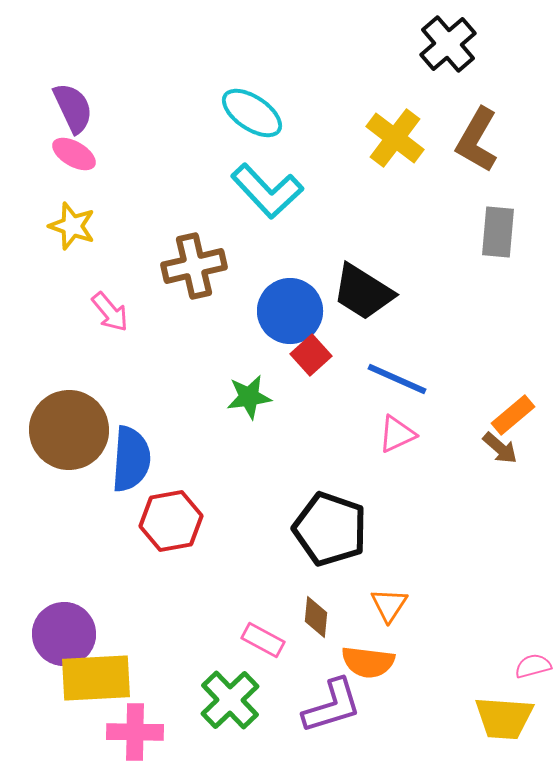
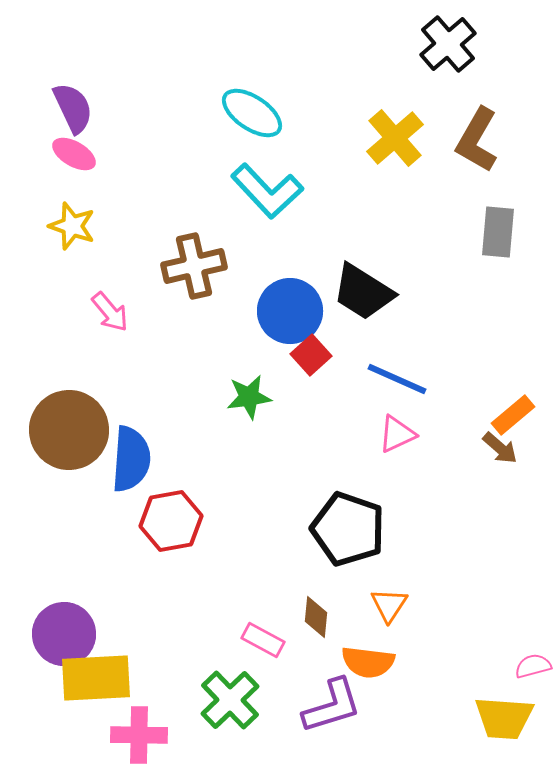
yellow cross: rotated 12 degrees clockwise
black pentagon: moved 18 px right
pink cross: moved 4 px right, 3 px down
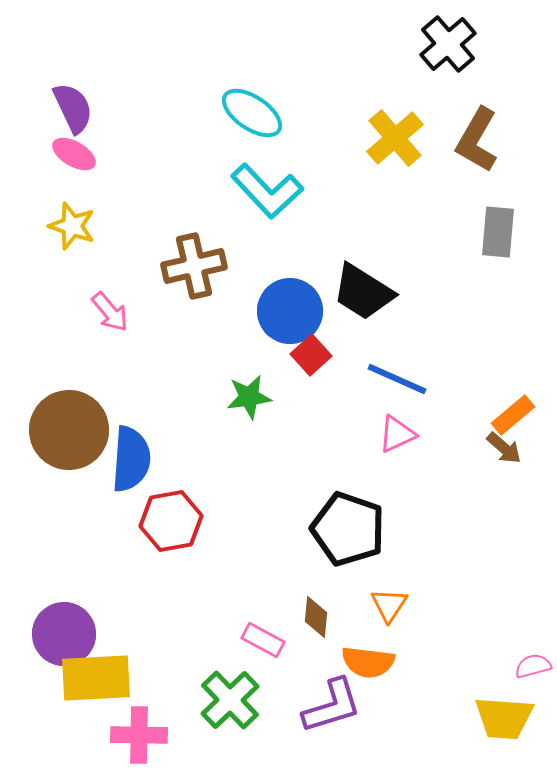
brown arrow: moved 4 px right
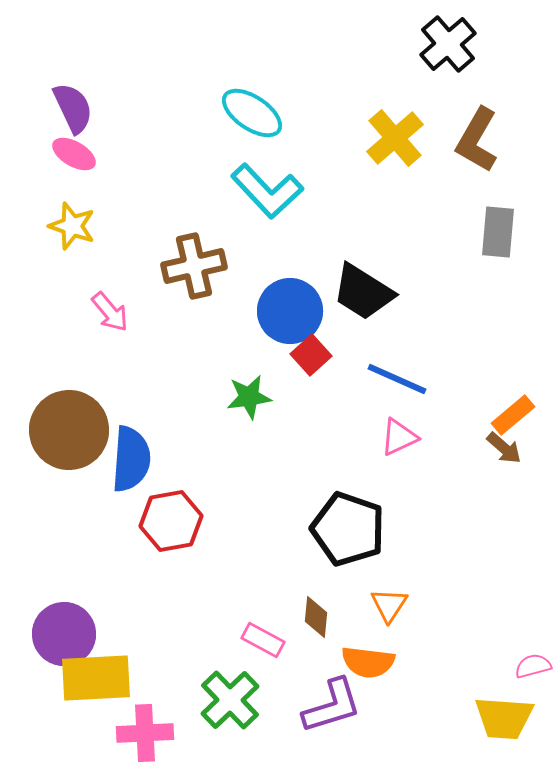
pink triangle: moved 2 px right, 3 px down
pink cross: moved 6 px right, 2 px up; rotated 4 degrees counterclockwise
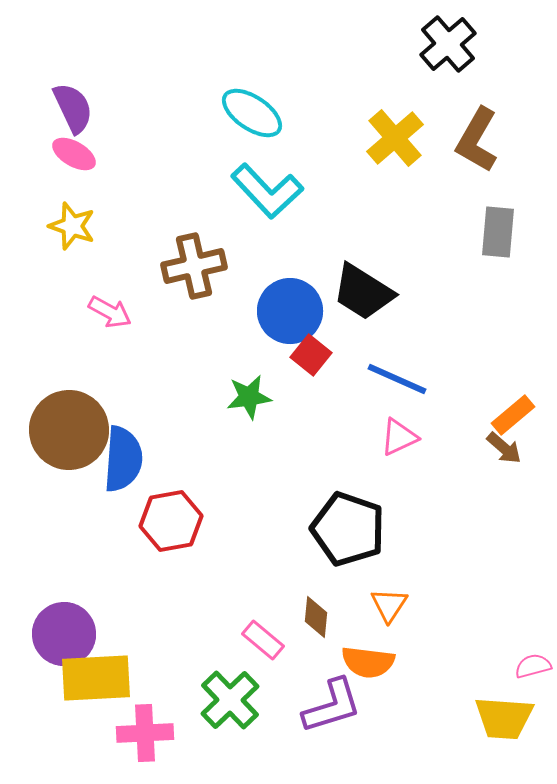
pink arrow: rotated 21 degrees counterclockwise
red square: rotated 9 degrees counterclockwise
blue semicircle: moved 8 px left
pink rectangle: rotated 12 degrees clockwise
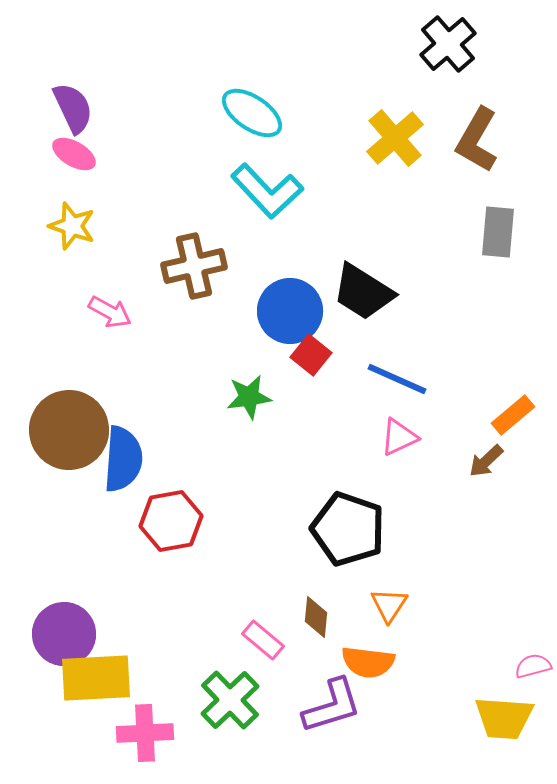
brown arrow: moved 18 px left, 13 px down; rotated 96 degrees clockwise
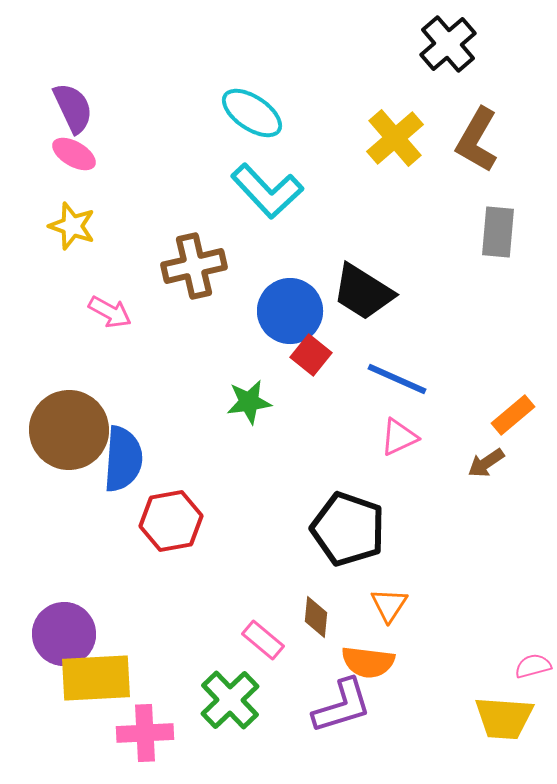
green star: moved 5 px down
brown arrow: moved 2 px down; rotated 9 degrees clockwise
purple L-shape: moved 10 px right
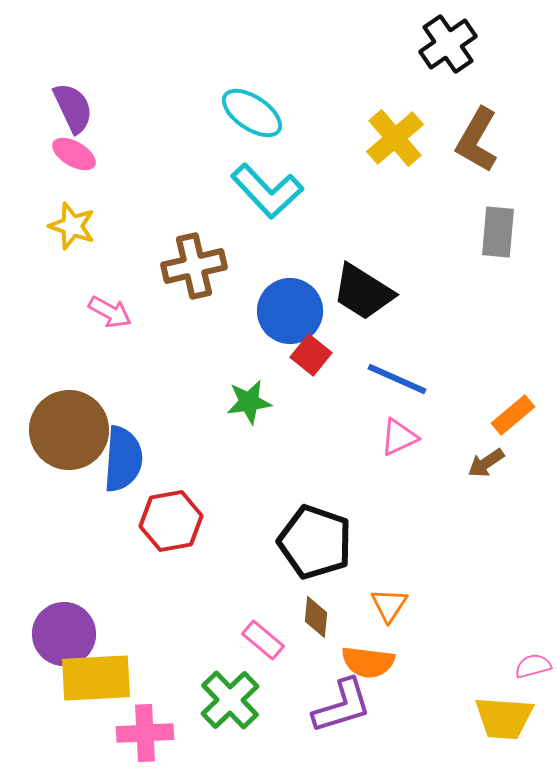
black cross: rotated 6 degrees clockwise
black pentagon: moved 33 px left, 13 px down
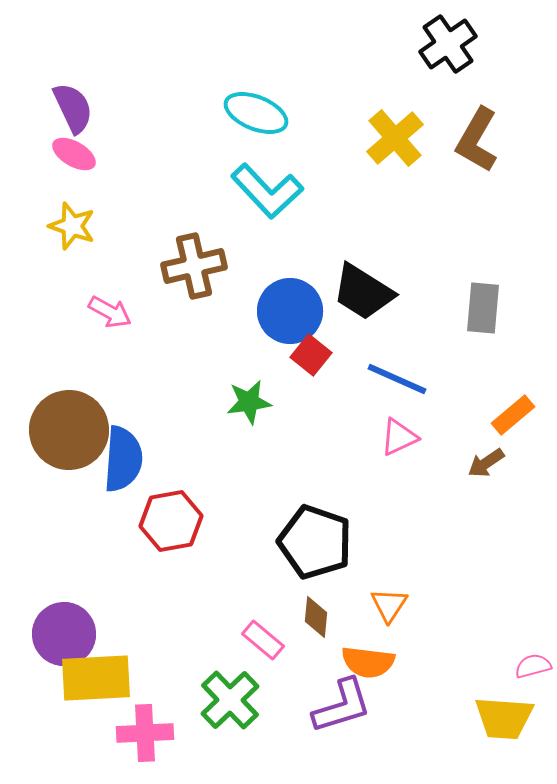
cyan ellipse: moved 4 px right; rotated 12 degrees counterclockwise
gray rectangle: moved 15 px left, 76 px down
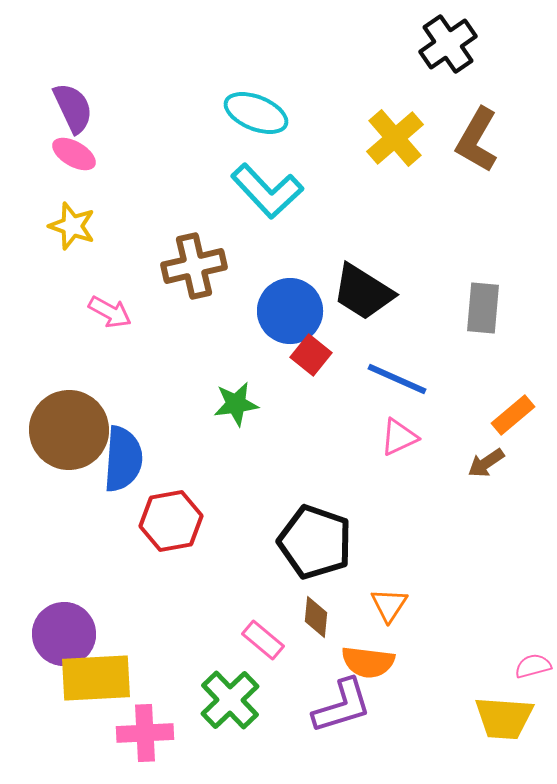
green star: moved 13 px left, 2 px down
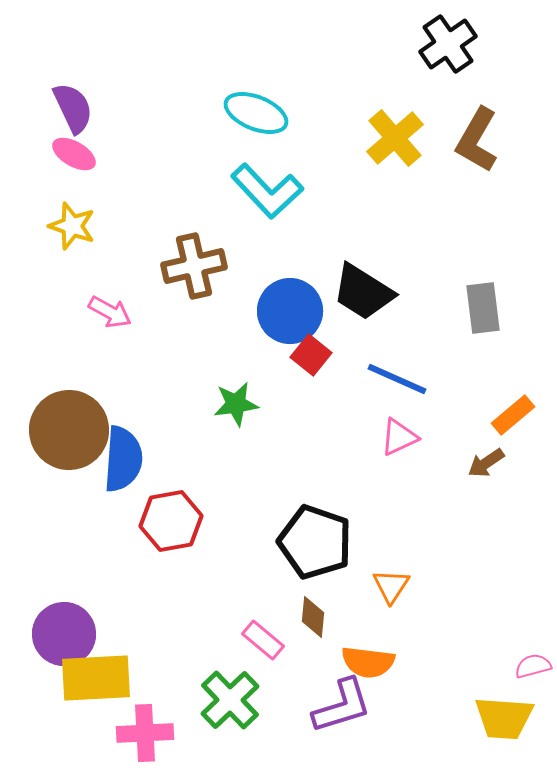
gray rectangle: rotated 12 degrees counterclockwise
orange triangle: moved 2 px right, 19 px up
brown diamond: moved 3 px left
